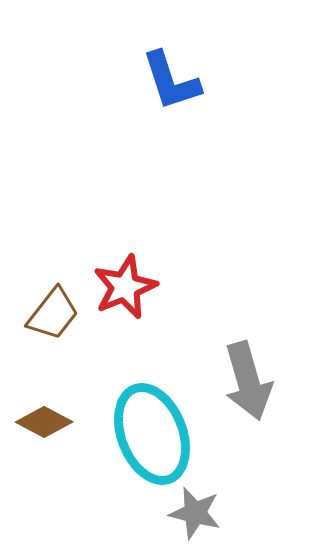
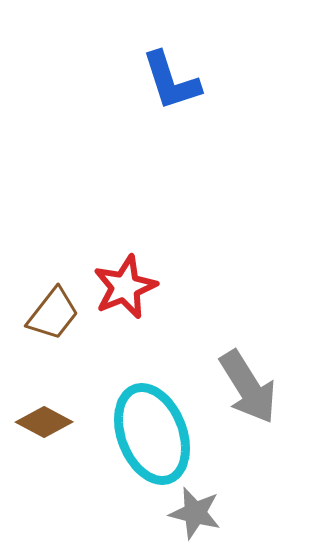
gray arrow: moved 6 px down; rotated 16 degrees counterclockwise
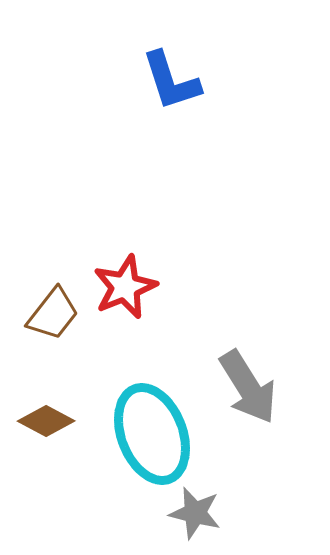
brown diamond: moved 2 px right, 1 px up
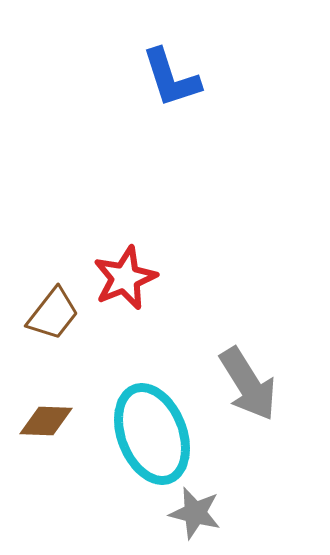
blue L-shape: moved 3 px up
red star: moved 9 px up
gray arrow: moved 3 px up
brown diamond: rotated 26 degrees counterclockwise
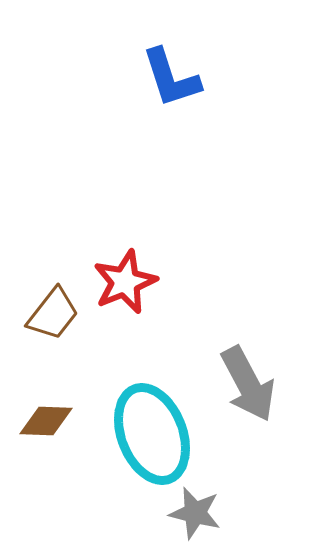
red star: moved 4 px down
gray arrow: rotated 4 degrees clockwise
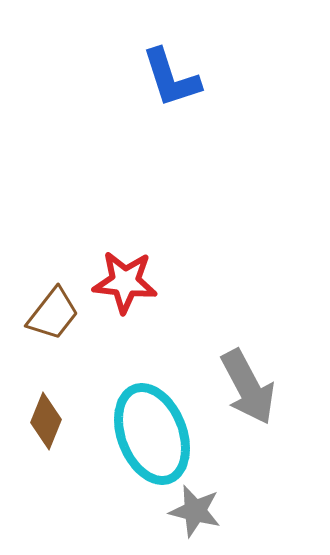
red star: rotated 28 degrees clockwise
gray arrow: moved 3 px down
brown diamond: rotated 70 degrees counterclockwise
gray star: moved 2 px up
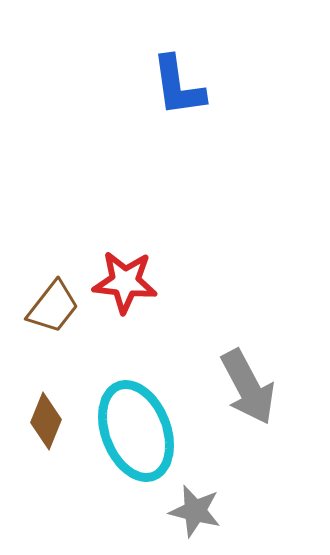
blue L-shape: moved 7 px right, 8 px down; rotated 10 degrees clockwise
brown trapezoid: moved 7 px up
cyan ellipse: moved 16 px left, 3 px up
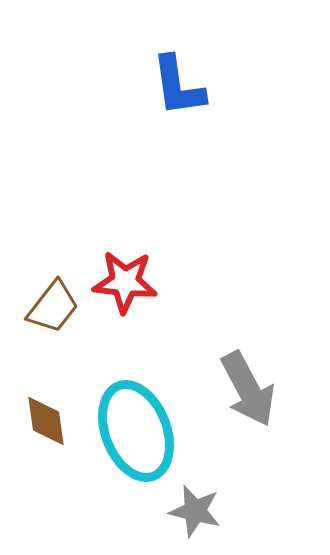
gray arrow: moved 2 px down
brown diamond: rotated 30 degrees counterclockwise
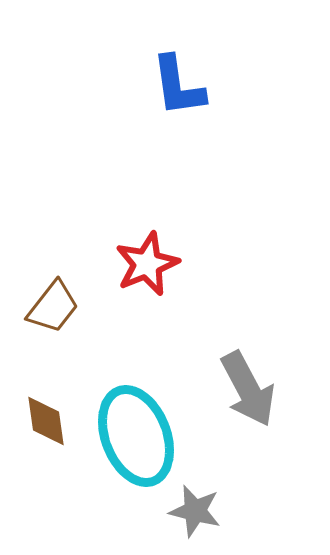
red star: moved 22 px right, 18 px up; rotated 28 degrees counterclockwise
cyan ellipse: moved 5 px down
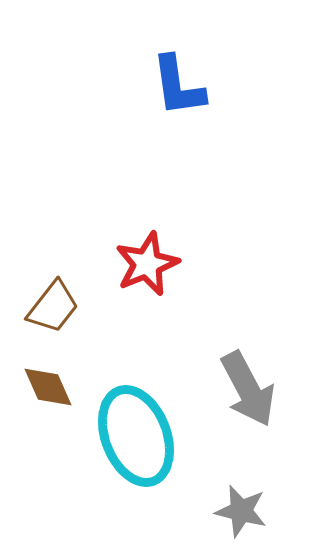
brown diamond: moved 2 px right, 34 px up; rotated 16 degrees counterclockwise
gray star: moved 46 px right
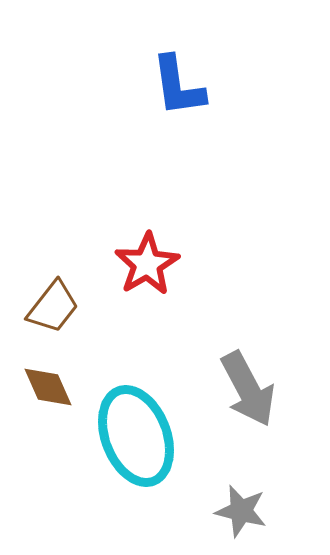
red star: rotated 8 degrees counterclockwise
